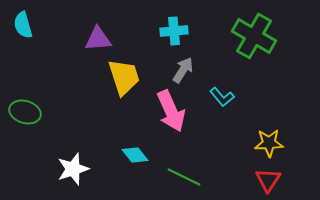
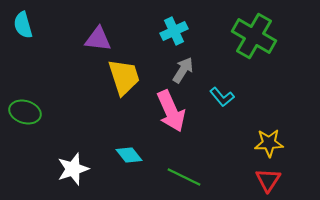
cyan cross: rotated 20 degrees counterclockwise
purple triangle: rotated 12 degrees clockwise
cyan diamond: moved 6 px left
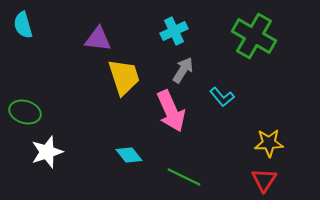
white star: moved 26 px left, 17 px up
red triangle: moved 4 px left
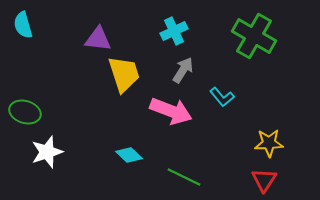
yellow trapezoid: moved 3 px up
pink arrow: rotated 45 degrees counterclockwise
cyan diamond: rotated 8 degrees counterclockwise
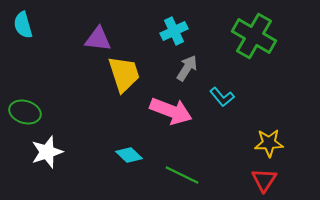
gray arrow: moved 4 px right, 2 px up
green line: moved 2 px left, 2 px up
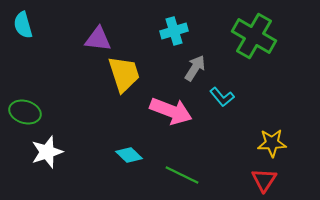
cyan cross: rotated 8 degrees clockwise
gray arrow: moved 8 px right
yellow star: moved 3 px right
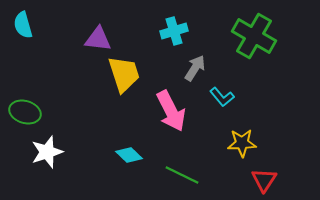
pink arrow: rotated 42 degrees clockwise
yellow star: moved 30 px left
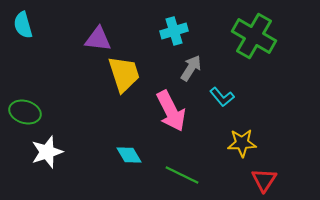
gray arrow: moved 4 px left
cyan diamond: rotated 16 degrees clockwise
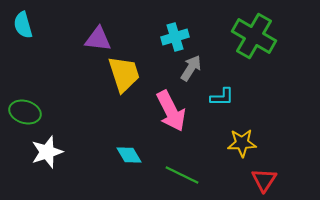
cyan cross: moved 1 px right, 6 px down
cyan L-shape: rotated 50 degrees counterclockwise
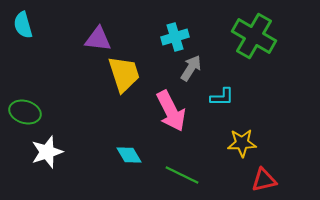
red triangle: rotated 44 degrees clockwise
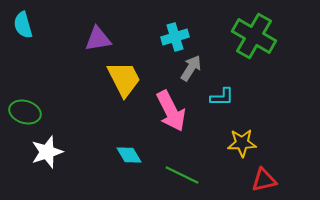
purple triangle: rotated 16 degrees counterclockwise
yellow trapezoid: moved 5 px down; rotated 9 degrees counterclockwise
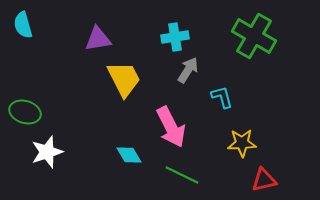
cyan cross: rotated 8 degrees clockwise
gray arrow: moved 3 px left, 2 px down
cyan L-shape: rotated 105 degrees counterclockwise
pink arrow: moved 16 px down
